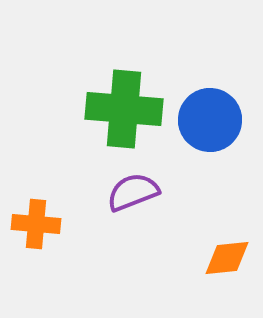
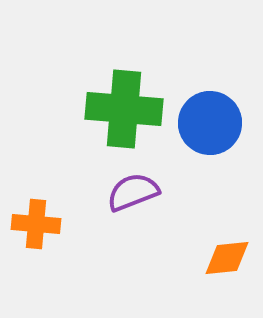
blue circle: moved 3 px down
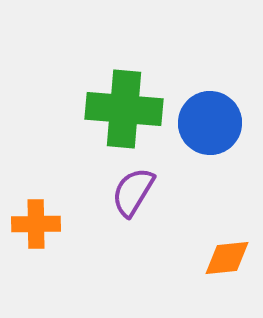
purple semicircle: rotated 38 degrees counterclockwise
orange cross: rotated 6 degrees counterclockwise
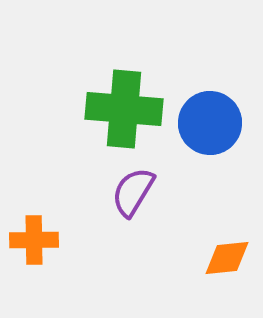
orange cross: moved 2 px left, 16 px down
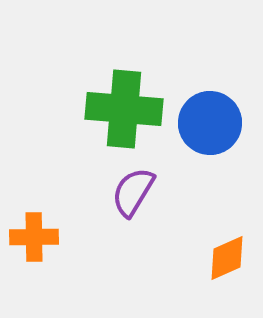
orange cross: moved 3 px up
orange diamond: rotated 18 degrees counterclockwise
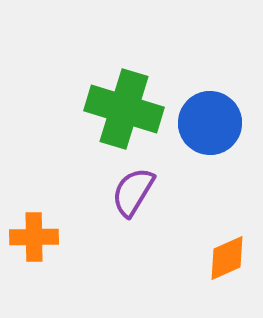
green cross: rotated 12 degrees clockwise
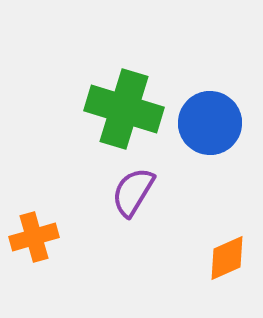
orange cross: rotated 15 degrees counterclockwise
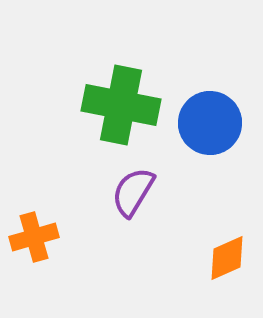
green cross: moved 3 px left, 4 px up; rotated 6 degrees counterclockwise
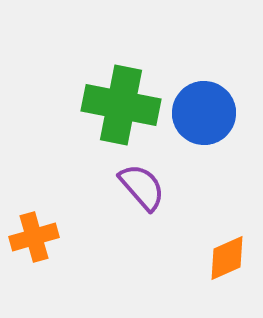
blue circle: moved 6 px left, 10 px up
purple semicircle: moved 9 px right, 5 px up; rotated 108 degrees clockwise
